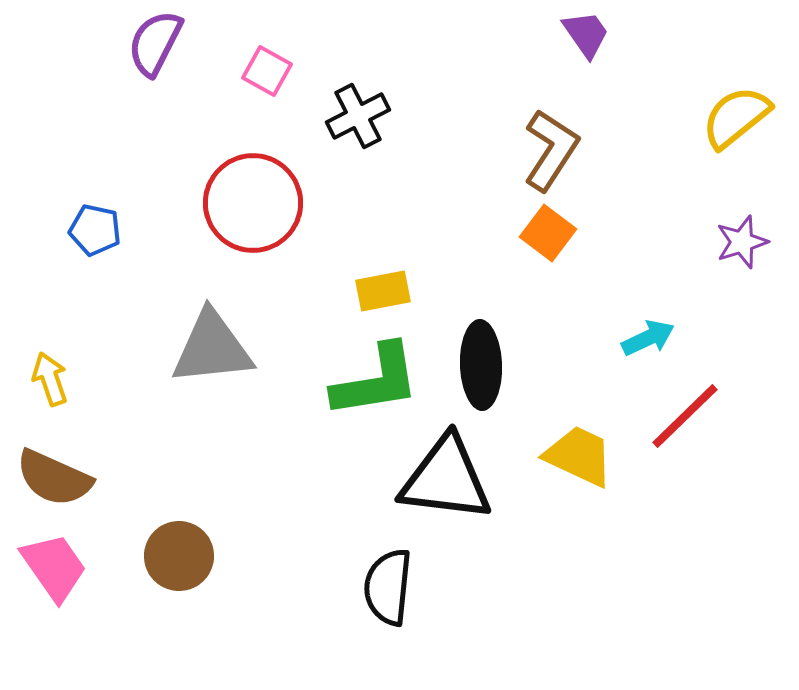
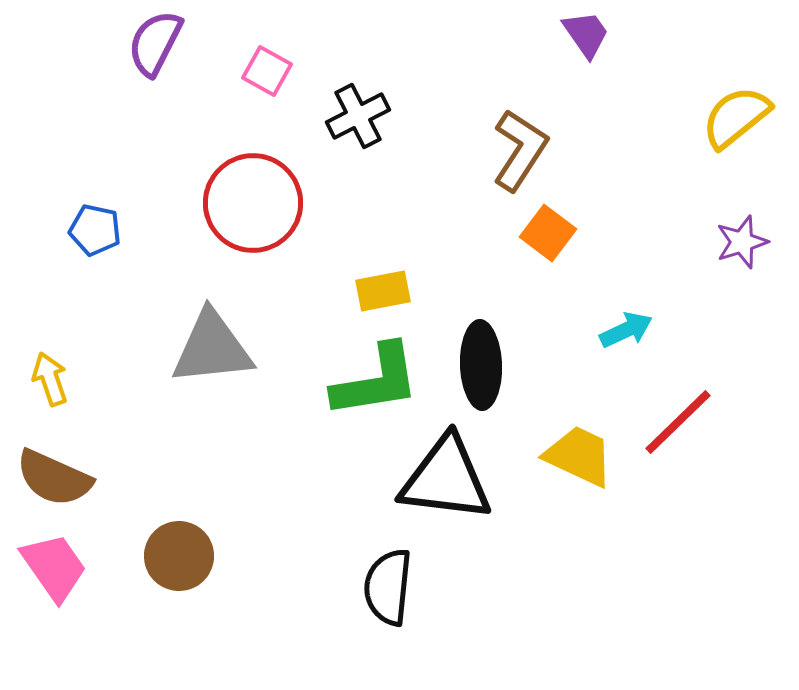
brown L-shape: moved 31 px left
cyan arrow: moved 22 px left, 8 px up
red line: moved 7 px left, 6 px down
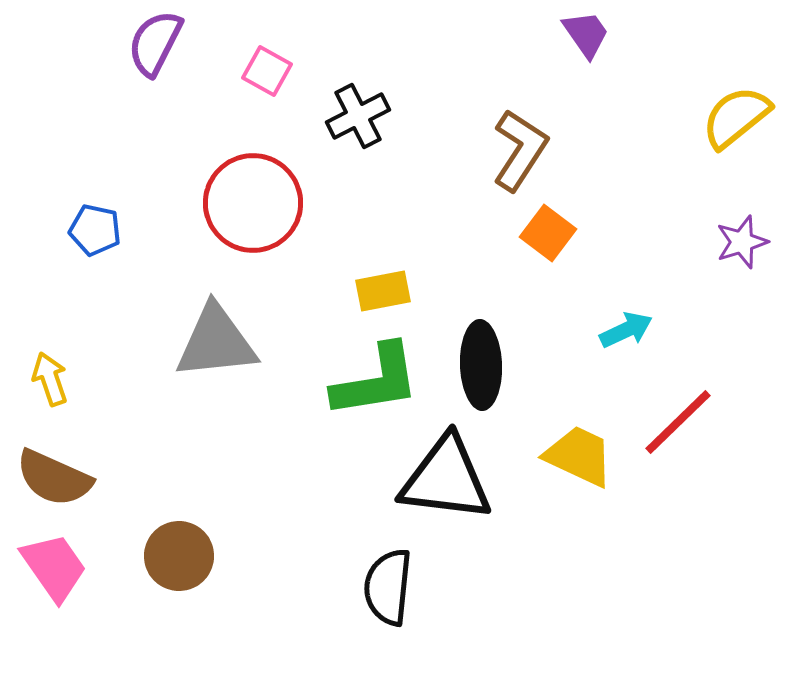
gray triangle: moved 4 px right, 6 px up
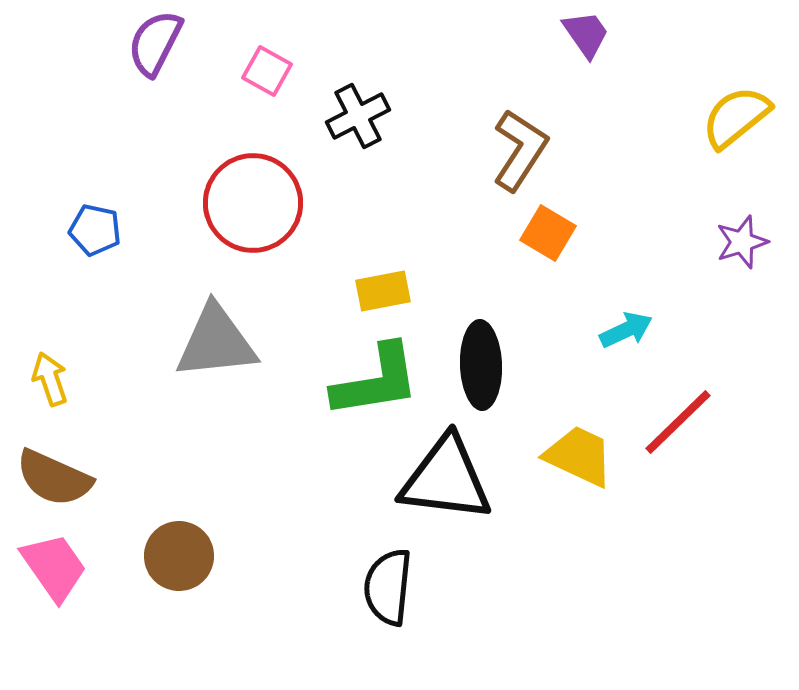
orange square: rotated 6 degrees counterclockwise
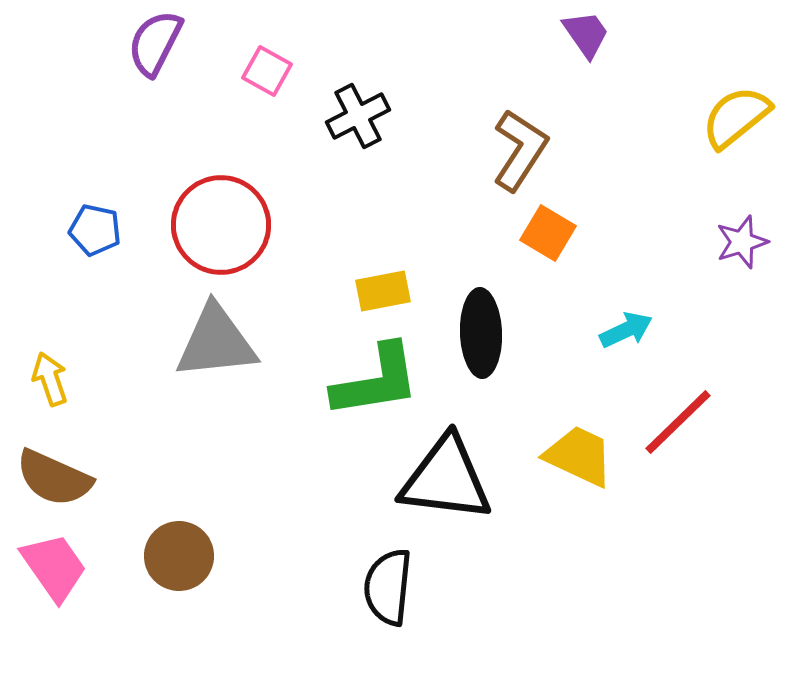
red circle: moved 32 px left, 22 px down
black ellipse: moved 32 px up
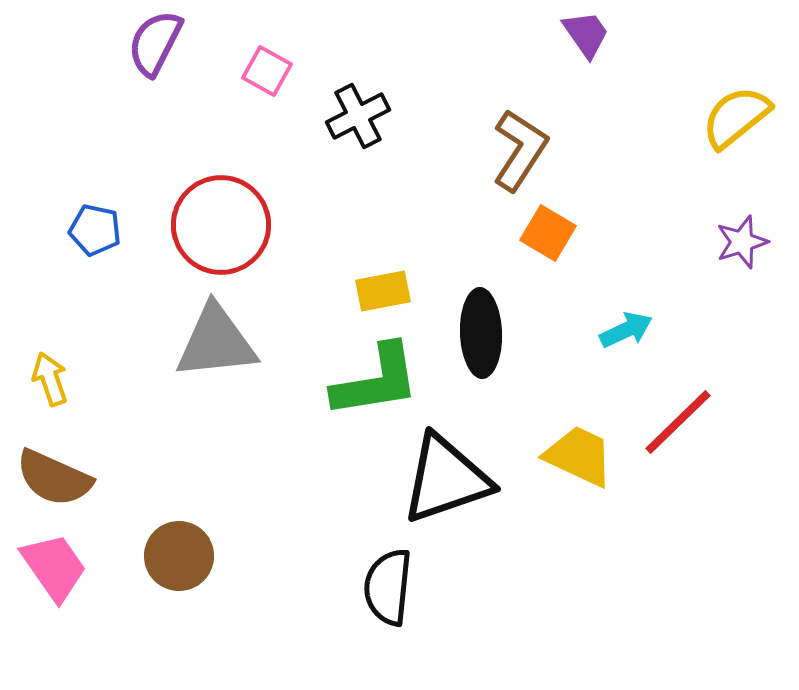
black triangle: rotated 26 degrees counterclockwise
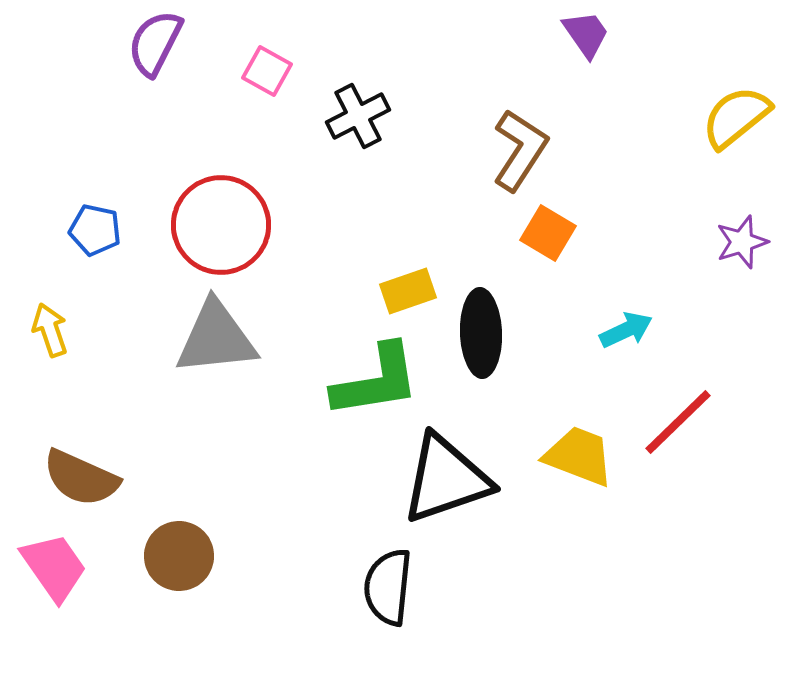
yellow rectangle: moved 25 px right; rotated 8 degrees counterclockwise
gray triangle: moved 4 px up
yellow arrow: moved 49 px up
yellow trapezoid: rotated 4 degrees counterclockwise
brown semicircle: moved 27 px right
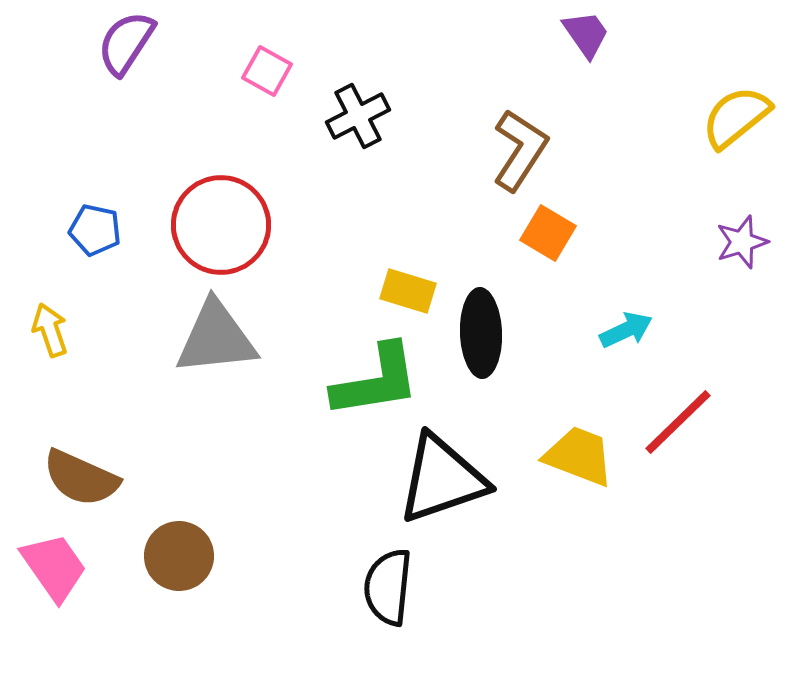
purple semicircle: moved 29 px left; rotated 6 degrees clockwise
yellow rectangle: rotated 36 degrees clockwise
black triangle: moved 4 px left
